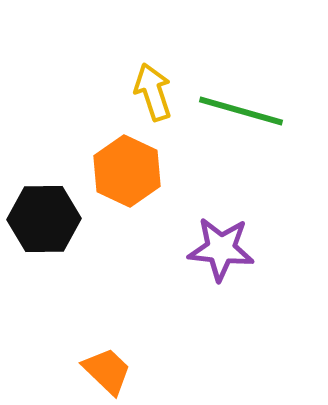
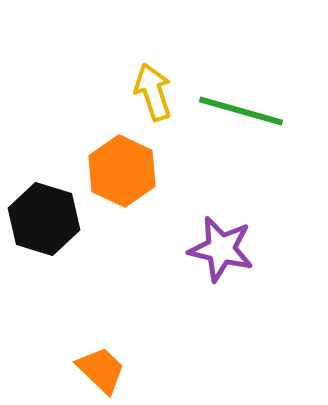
orange hexagon: moved 5 px left
black hexagon: rotated 18 degrees clockwise
purple star: rotated 8 degrees clockwise
orange trapezoid: moved 6 px left, 1 px up
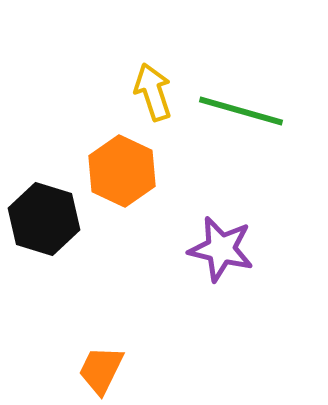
orange trapezoid: rotated 108 degrees counterclockwise
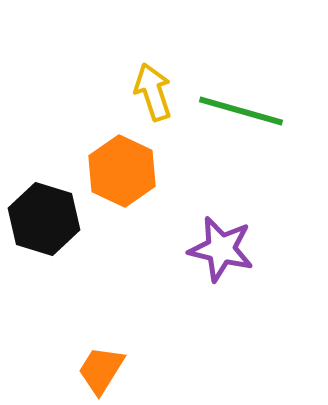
orange trapezoid: rotated 6 degrees clockwise
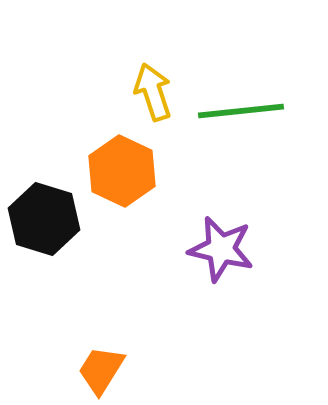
green line: rotated 22 degrees counterclockwise
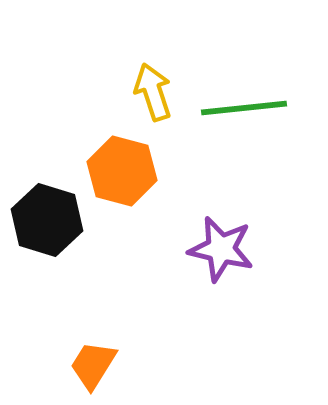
green line: moved 3 px right, 3 px up
orange hexagon: rotated 10 degrees counterclockwise
black hexagon: moved 3 px right, 1 px down
orange trapezoid: moved 8 px left, 5 px up
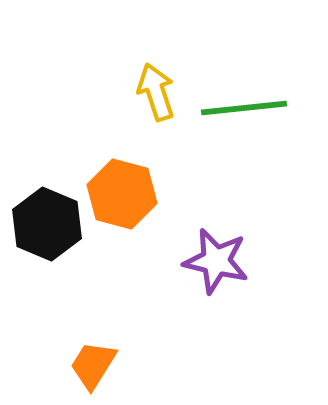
yellow arrow: moved 3 px right
orange hexagon: moved 23 px down
black hexagon: moved 4 px down; rotated 6 degrees clockwise
purple star: moved 5 px left, 12 px down
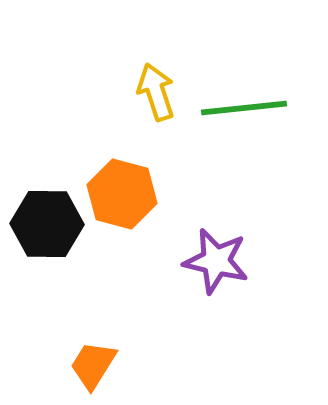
black hexagon: rotated 22 degrees counterclockwise
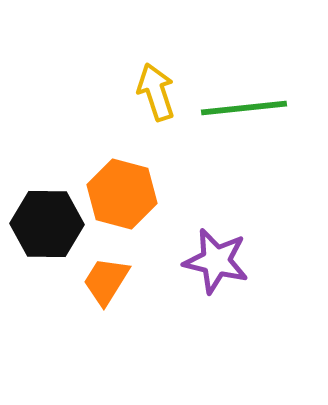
orange trapezoid: moved 13 px right, 84 px up
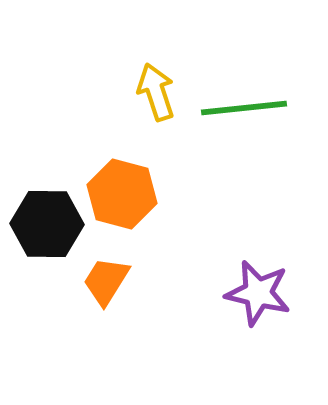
purple star: moved 42 px right, 32 px down
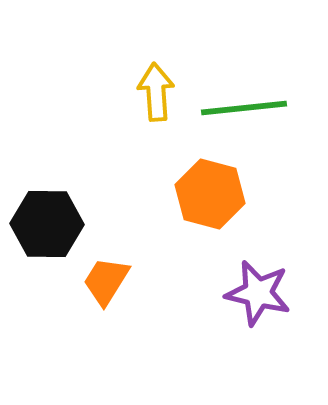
yellow arrow: rotated 14 degrees clockwise
orange hexagon: moved 88 px right
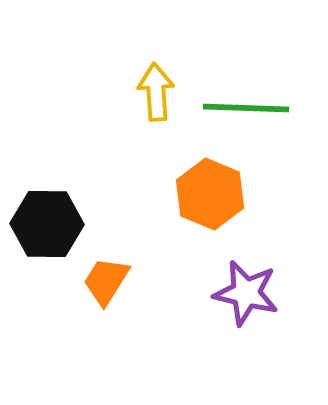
green line: moved 2 px right; rotated 8 degrees clockwise
orange hexagon: rotated 8 degrees clockwise
purple star: moved 12 px left
